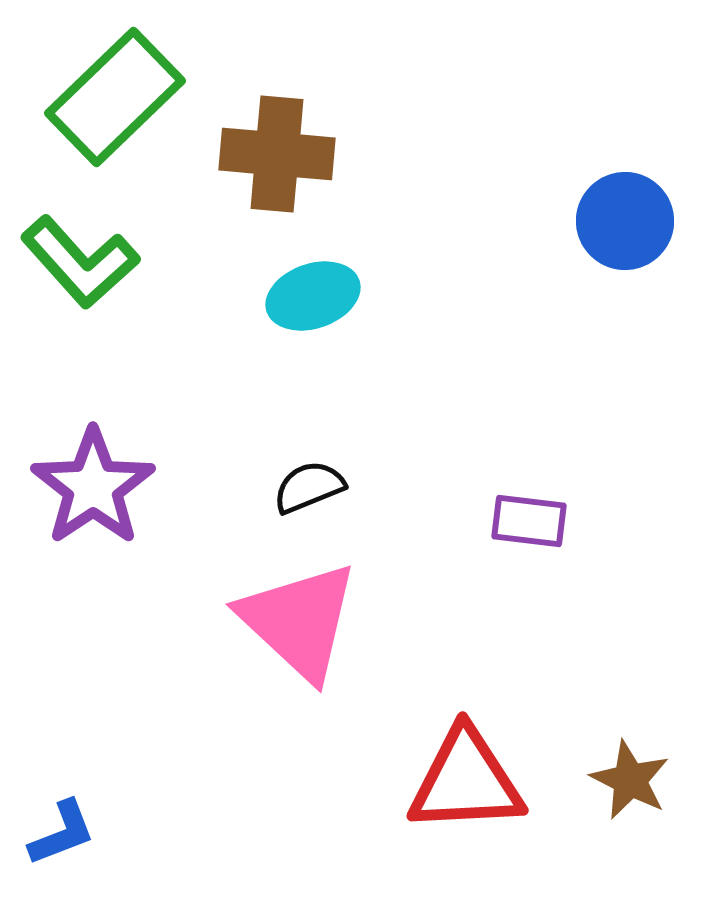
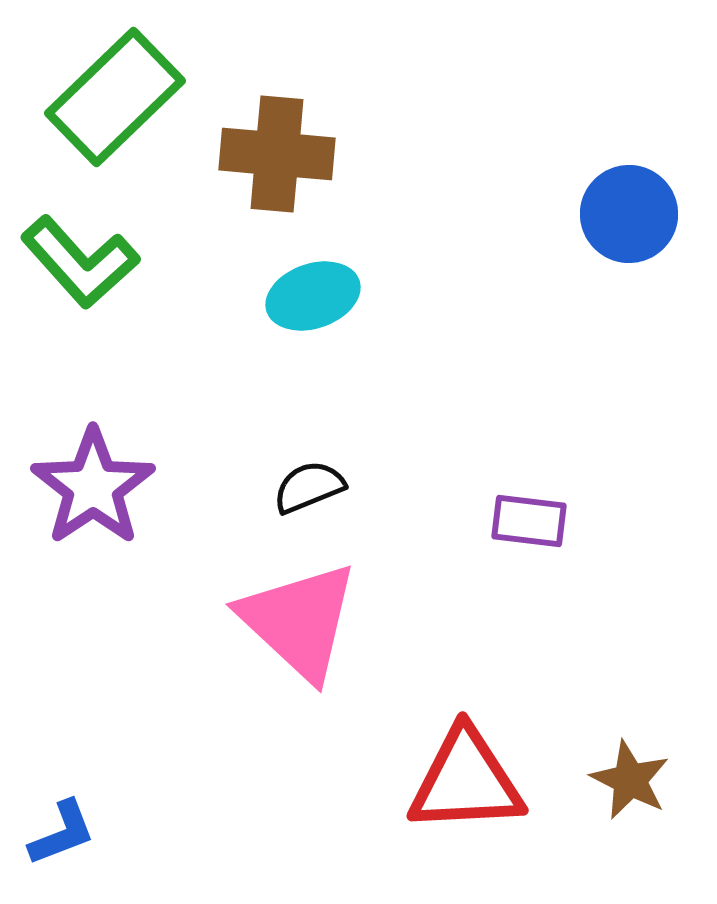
blue circle: moved 4 px right, 7 px up
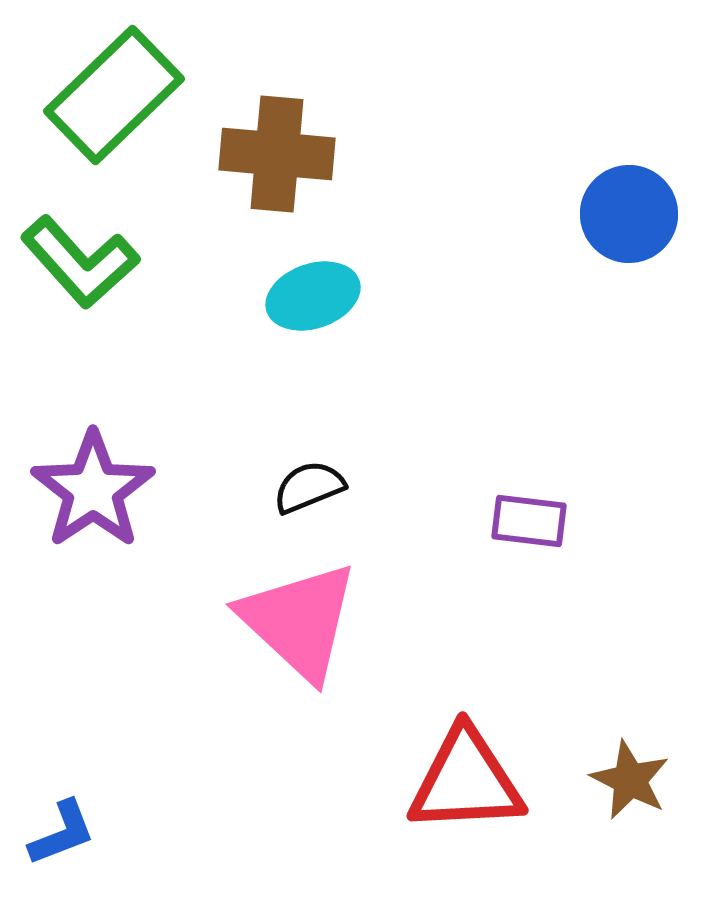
green rectangle: moved 1 px left, 2 px up
purple star: moved 3 px down
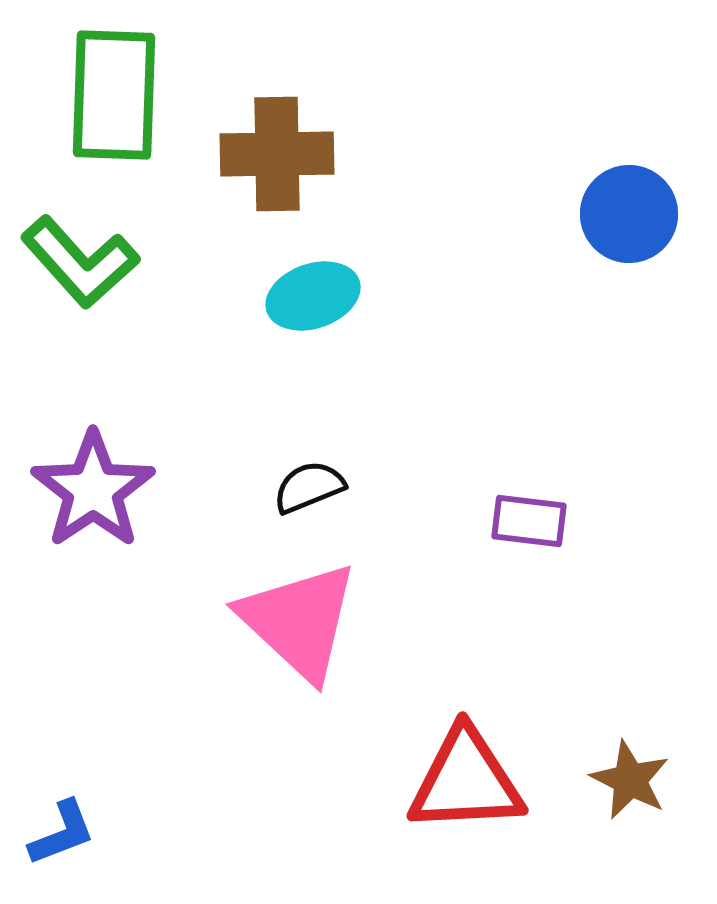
green rectangle: rotated 44 degrees counterclockwise
brown cross: rotated 6 degrees counterclockwise
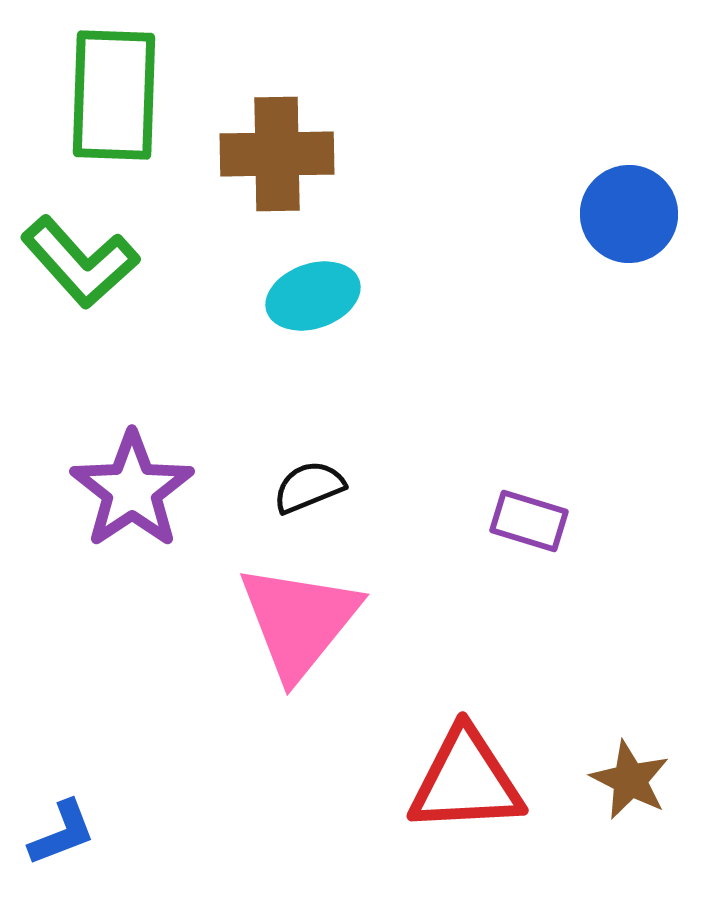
purple star: moved 39 px right
purple rectangle: rotated 10 degrees clockwise
pink triangle: rotated 26 degrees clockwise
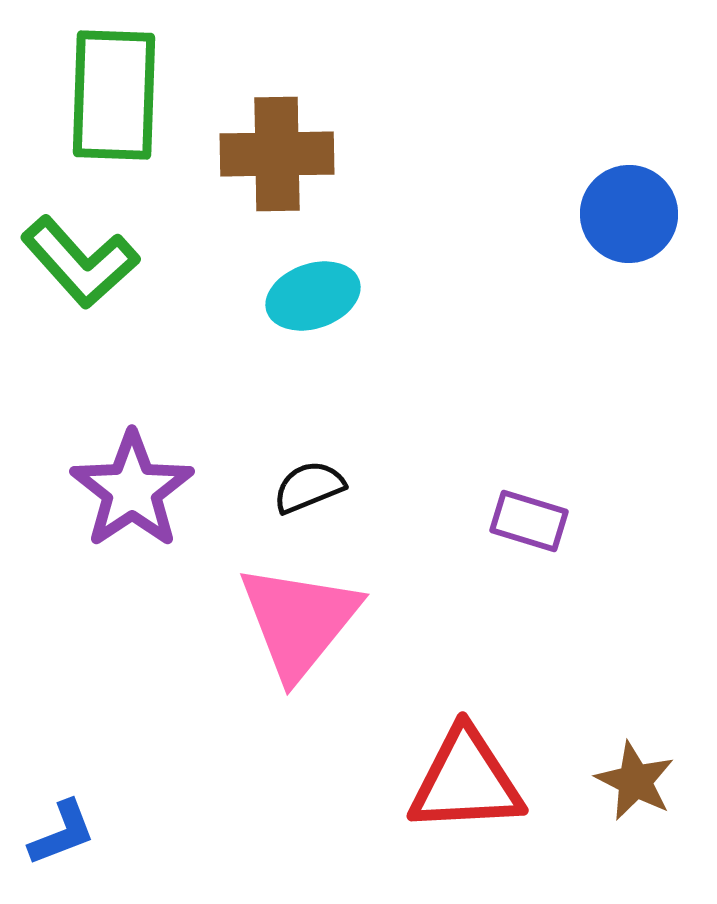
brown star: moved 5 px right, 1 px down
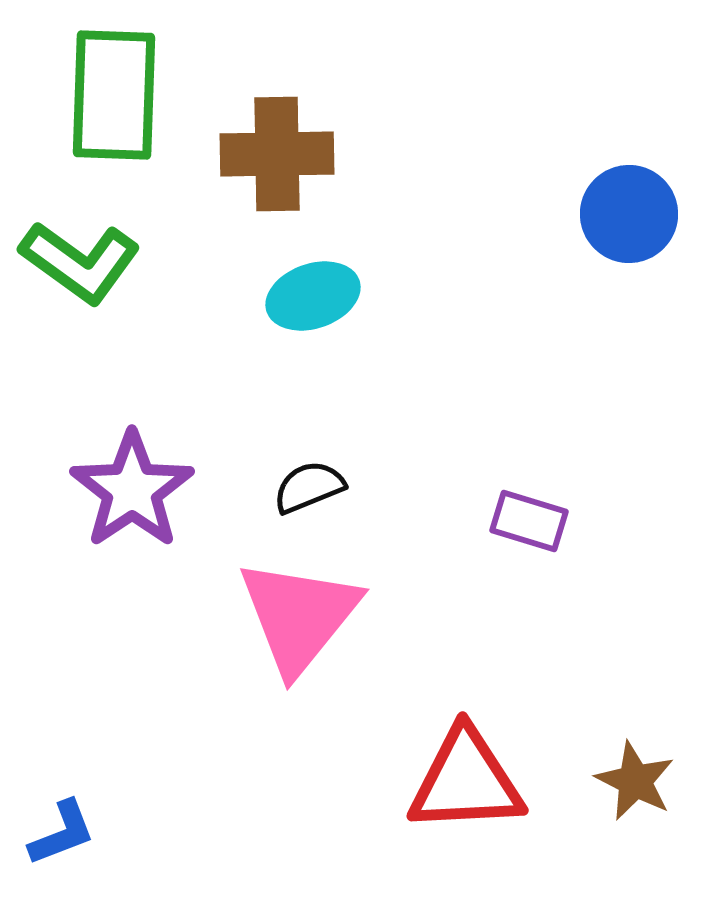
green L-shape: rotated 12 degrees counterclockwise
pink triangle: moved 5 px up
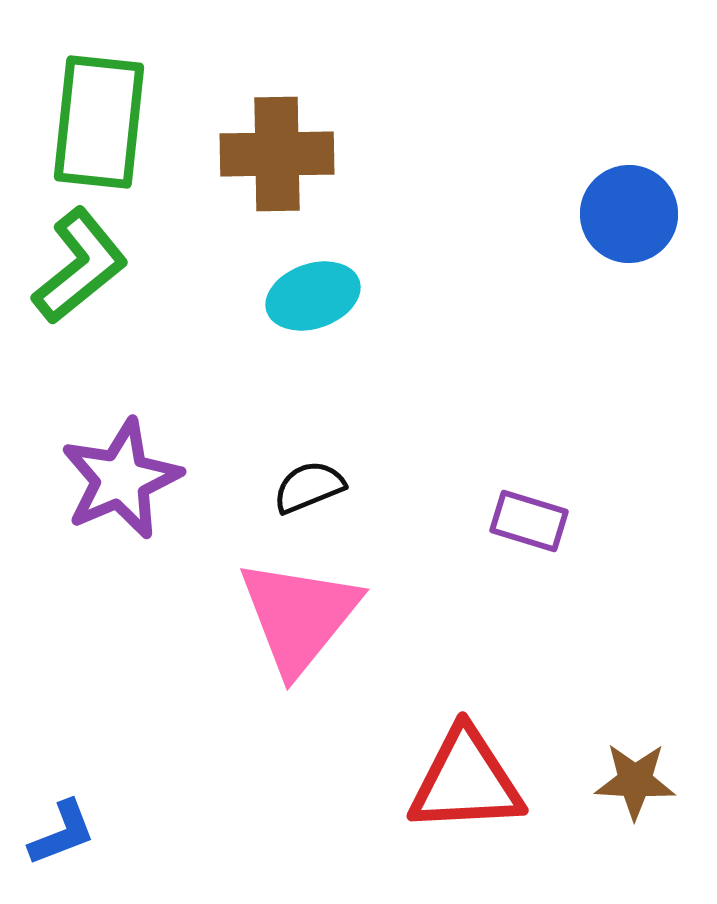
green rectangle: moved 15 px left, 27 px down; rotated 4 degrees clockwise
green L-shape: moved 4 px down; rotated 75 degrees counterclockwise
purple star: moved 11 px left, 11 px up; rotated 11 degrees clockwise
brown star: rotated 24 degrees counterclockwise
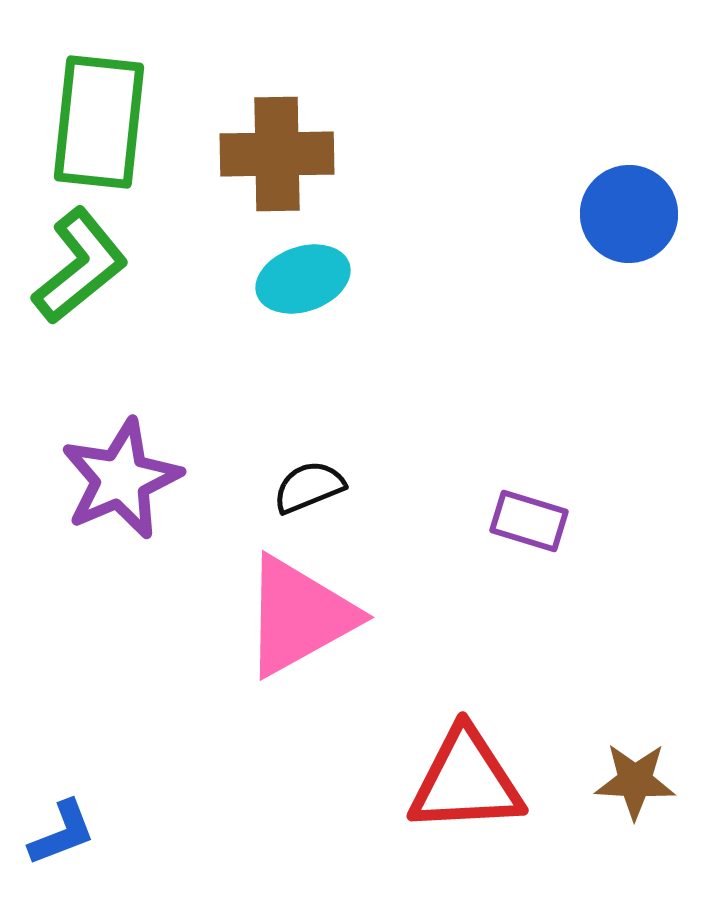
cyan ellipse: moved 10 px left, 17 px up
pink triangle: rotated 22 degrees clockwise
